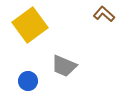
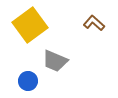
brown L-shape: moved 10 px left, 9 px down
gray trapezoid: moved 9 px left, 5 px up
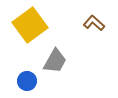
gray trapezoid: rotated 84 degrees counterclockwise
blue circle: moved 1 px left
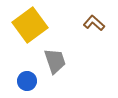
gray trapezoid: rotated 48 degrees counterclockwise
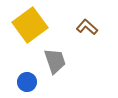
brown L-shape: moved 7 px left, 4 px down
blue circle: moved 1 px down
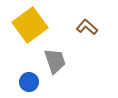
blue circle: moved 2 px right
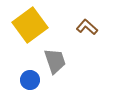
blue circle: moved 1 px right, 2 px up
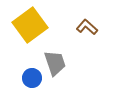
gray trapezoid: moved 2 px down
blue circle: moved 2 px right, 2 px up
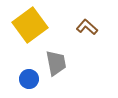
gray trapezoid: moved 1 px right; rotated 8 degrees clockwise
blue circle: moved 3 px left, 1 px down
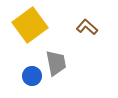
blue circle: moved 3 px right, 3 px up
